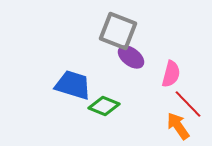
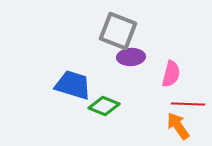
purple ellipse: rotated 40 degrees counterclockwise
red line: rotated 44 degrees counterclockwise
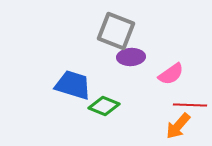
gray square: moved 2 px left
pink semicircle: rotated 40 degrees clockwise
red line: moved 2 px right, 1 px down
orange arrow: rotated 104 degrees counterclockwise
